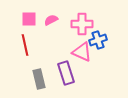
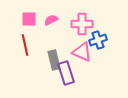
gray rectangle: moved 15 px right, 19 px up
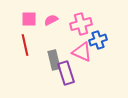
pink cross: moved 1 px left; rotated 15 degrees counterclockwise
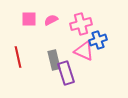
red line: moved 7 px left, 12 px down
pink triangle: moved 2 px right, 1 px up
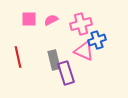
blue cross: moved 1 px left
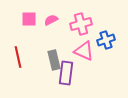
blue cross: moved 9 px right
purple rectangle: rotated 25 degrees clockwise
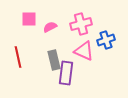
pink semicircle: moved 1 px left, 7 px down
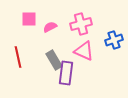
blue cross: moved 8 px right
gray rectangle: rotated 18 degrees counterclockwise
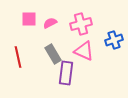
pink semicircle: moved 4 px up
gray rectangle: moved 1 px left, 6 px up
